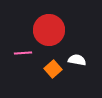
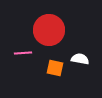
white semicircle: moved 3 px right, 1 px up
orange square: moved 2 px right, 1 px up; rotated 36 degrees counterclockwise
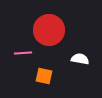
orange square: moved 11 px left, 8 px down
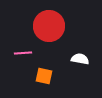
red circle: moved 4 px up
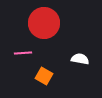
red circle: moved 5 px left, 3 px up
orange square: rotated 18 degrees clockwise
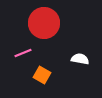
pink line: rotated 18 degrees counterclockwise
orange square: moved 2 px left, 1 px up
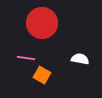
red circle: moved 2 px left
pink line: moved 3 px right, 5 px down; rotated 30 degrees clockwise
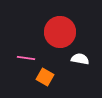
red circle: moved 18 px right, 9 px down
orange square: moved 3 px right, 2 px down
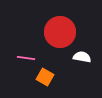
white semicircle: moved 2 px right, 2 px up
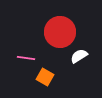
white semicircle: moved 3 px left, 1 px up; rotated 42 degrees counterclockwise
